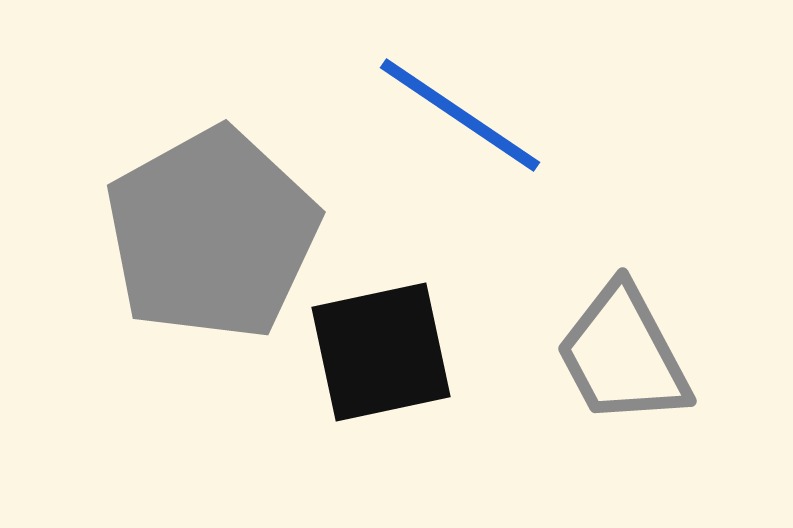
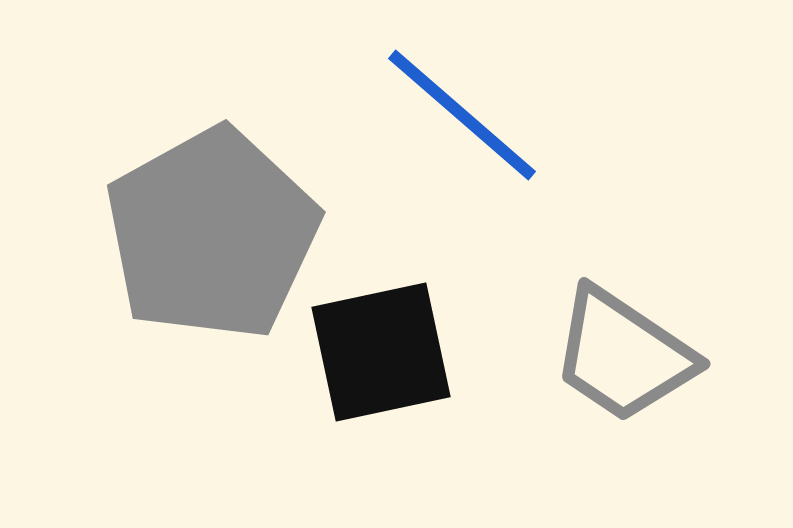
blue line: moved 2 px right; rotated 7 degrees clockwise
gray trapezoid: rotated 28 degrees counterclockwise
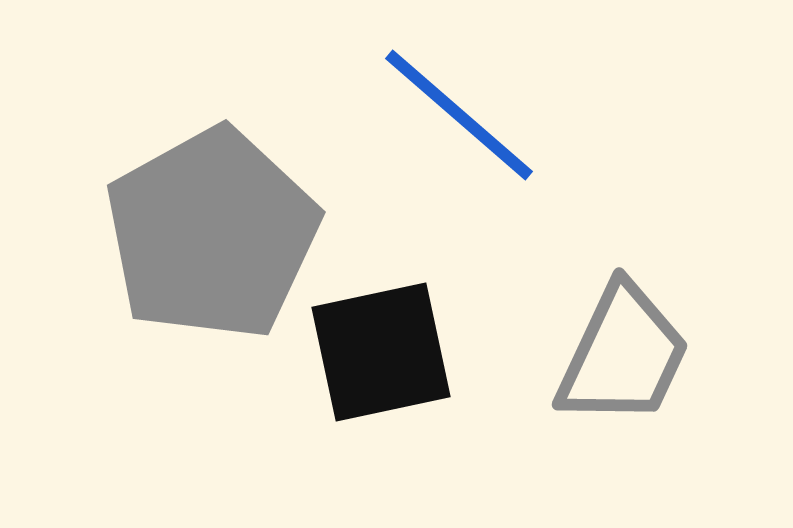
blue line: moved 3 px left
gray trapezoid: rotated 99 degrees counterclockwise
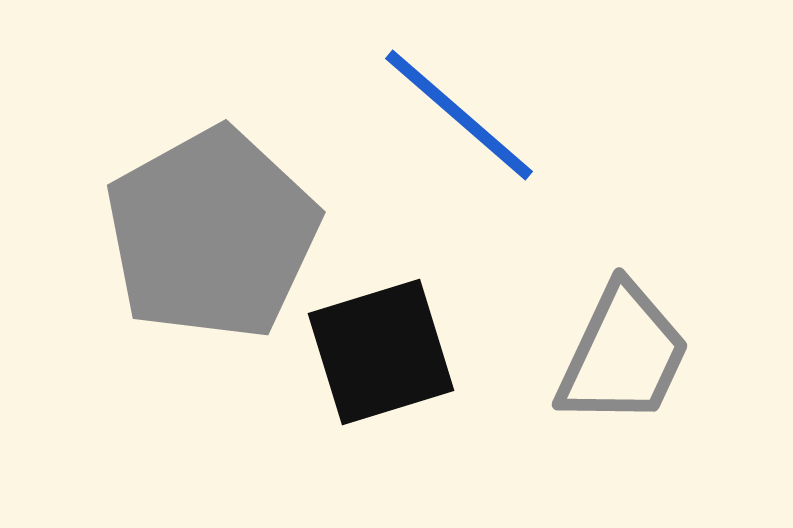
black square: rotated 5 degrees counterclockwise
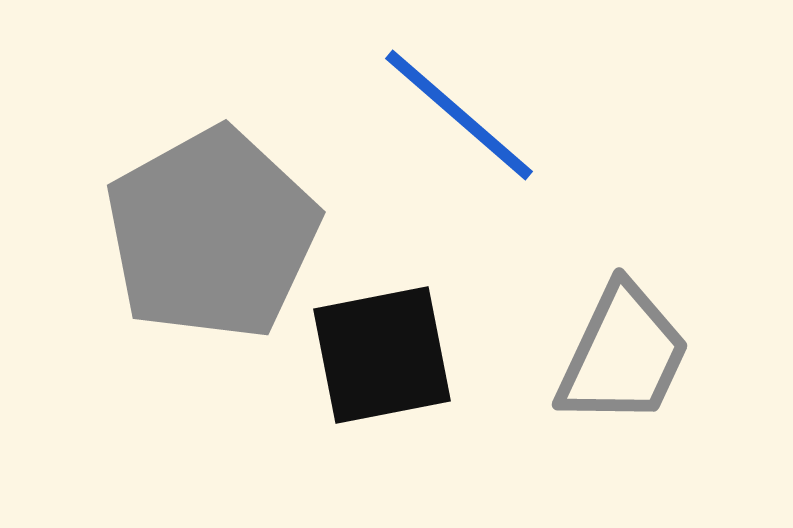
black square: moved 1 px right, 3 px down; rotated 6 degrees clockwise
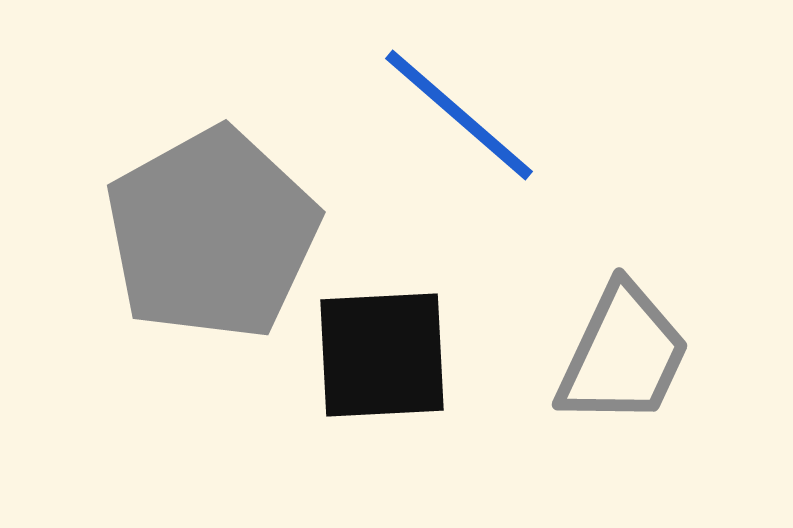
black square: rotated 8 degrees clockwise
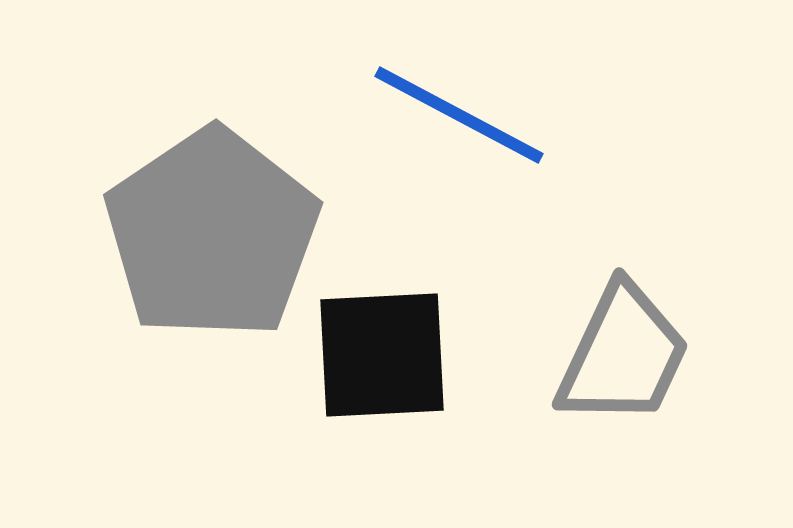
blue line: rotated 13 degrees counterclockwise
gray pentagon: rotated 5 degrees counterclockwise
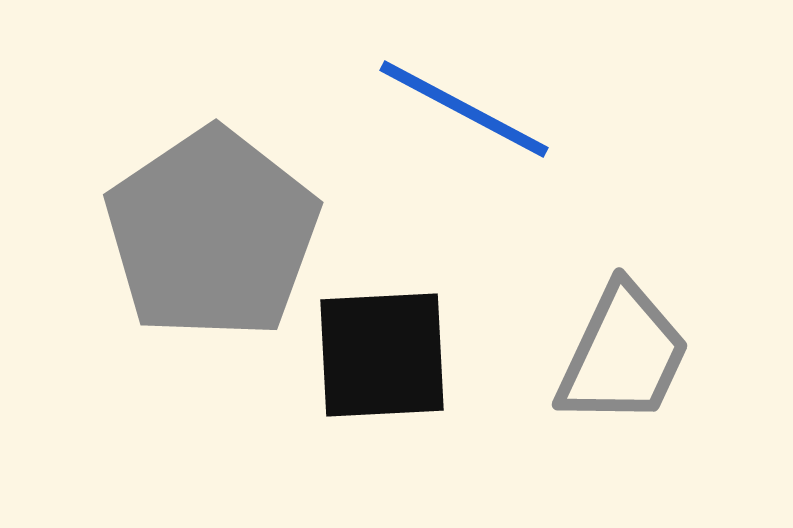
blue line: moved 5 px right, 6 px up
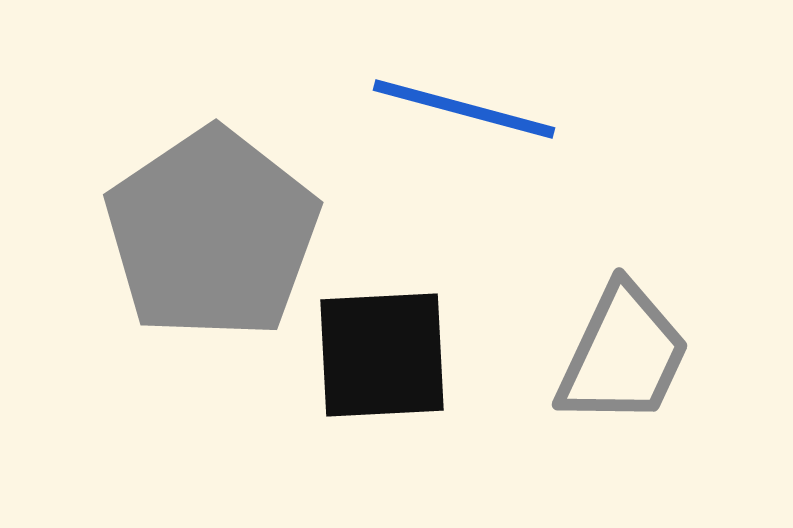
blue line: rotated 13 degrees counterclockwise
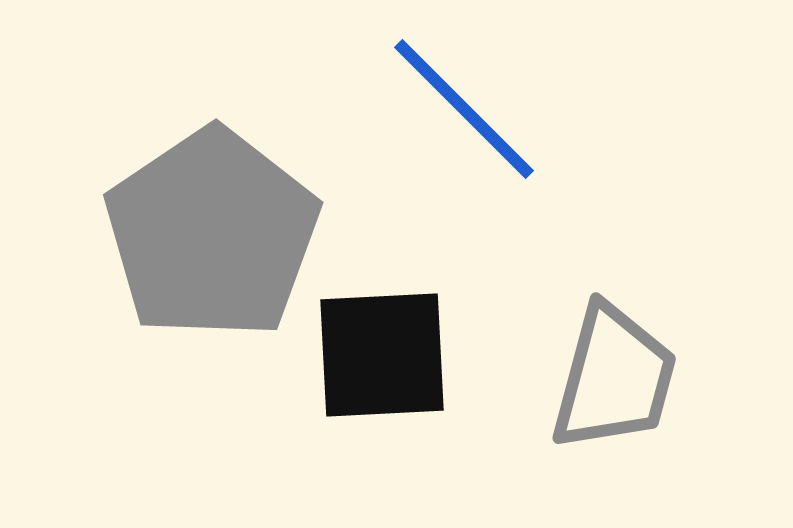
blue line: rotated 30 degrees clockwise
gray trapezoid: moved 9 px left, 23 px down; rotated 10 degrees counterclockwise
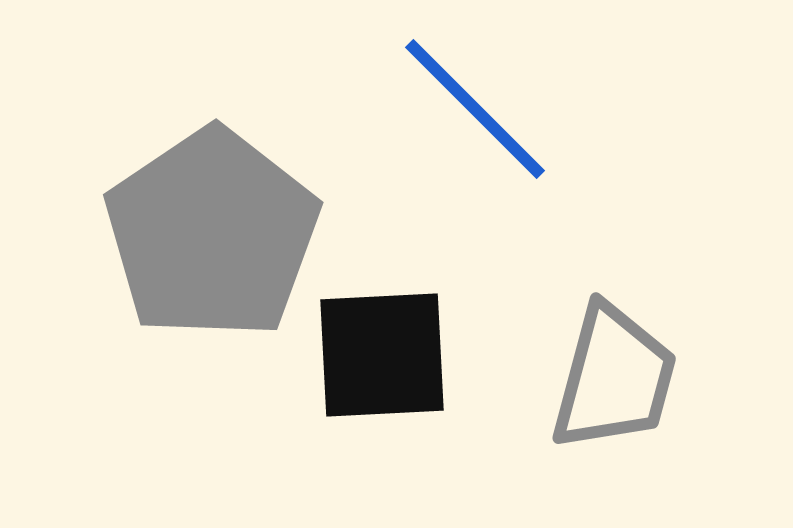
blue line: moved 11 px right
